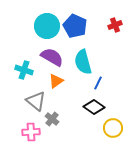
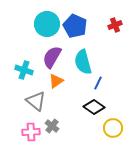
cyan circle: moved 2 px up
purple semicircle: rotated 90 degrees counterclockwise
gray cross: moved 7 px down
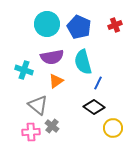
blue pentagon: moved 4 px right, 1 px down
purple semicircle: rotated 130 degrees counterclockwise
gray triangle: moved 2 px right, 4 px down
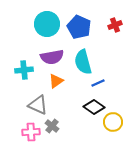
cyan cross: rotated 24 degrees counterclockwise
blue line: rotated 40 degrees clockwise
gray triangle: rotated 15 degrees counterclockwise
yellow circle: moved 6 px up
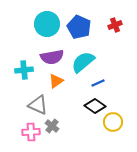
cyan semicircle: rotated 65 degrees clockwise
black diamond: moved 1 px right, 1 px up
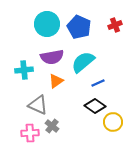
pink cross: moved 1 px left, 1 px down
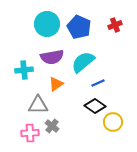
orange triangle: moved 3 px down
gray triangle: rotated 25 degrees counterclockwise
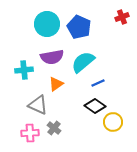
red cross: moved 7 px right, 8 px up
gray triangle: rotated 25 degrees clockwise
gray cross: moved 2 px right, 2 px down
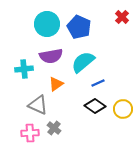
red cross: rotated 24 degrees counterclockwise
purple semicircle: moved 1 px left, 1 px up
cyan cross: moved 1 px up
yellow circle: moved 10 px right, 13 px up
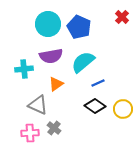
cyan circle: moved 1 px right
